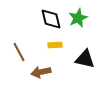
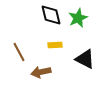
black diamond: moved 4 px up
black triangle: rotated 15 degrees clockwise
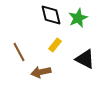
yellow rectangle: rotated 48 degrees counterclockwise
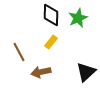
black diamond: rotated 15 degrees clockwise
yellow rectangle: moved 4 px left, 3 px up
black triangle: moved 1 px right, 13 px down; rotated 50 degrees clockwise
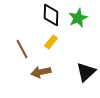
brown line: moved 3 px right, 3 px up
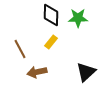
green star: rotated 24 degrees clockwise
brown line: moved 2 px left
brown arrow: moved 4 px left
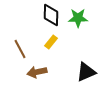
black triangle: rotated 20 degrees clockwise
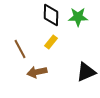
green star: moved 1 px up
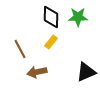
black diamond: moved 2 px down
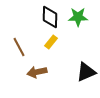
black diamond: moved 1 px left
brown line: moved 1 px left, 2 px up
